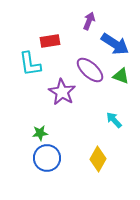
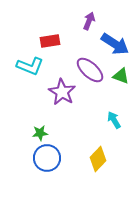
cyan L-shape: moved 2 px down; rotated 60 degrees counterclockwise
cyan arrow: rotated 12 degrees clockwise
yellow diamond: rotated 15 degrees clockwise
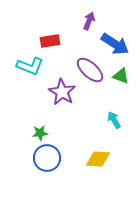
yellow diamond: rotated 50 degrees clockwise
